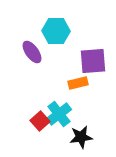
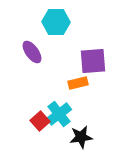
cyan hexagon: moved 9 px up
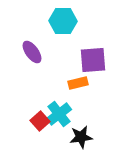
cyan hexagon: moved 7 px right, 1 px up
purple square: moved 1 px up
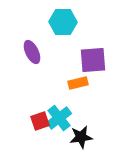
cyan hexagon: moved 1 px down
purple ellipse: rotated 10 degrees clockwise
cyan cross: moved 4 px down
red square: rotated 24 degrees clockwise
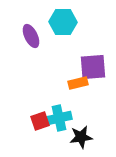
purple ellipse: moved 1 px left, 16 px up
purple square: moved 7 px down
cyan cross: rotated 25 degrees clockwise
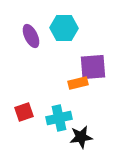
cyan hexagon: moved 1 px right, 6 px down
red square: moved 16 px left, 9 px up
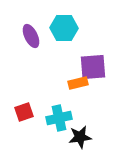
black star: moved 1 px left
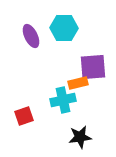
red square: moved 4 px down
cyan cross: moved 4 px right, 18 px up
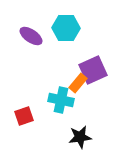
cyan hexagon: moved 2 px right
purple ellipse: rotated 30 degrees counterclockwise
purple square: moved 3 px down; rotated 20 degrees counterclockwise
orange rectangle: rotated 36 degrees counterclockwise
cyan cross: moved 2 px left; rotated 25 degrees clockwise
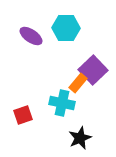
purple square: rotated 20 degrees counterclockwise
cyan cross: moved 1 px right, 3 px down
red square: moved 1 px left, 1 px up
black star: moved 1 px down; rotated 15 degrees counterclockwise
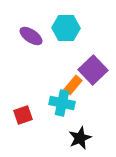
orange rectangle: moved 5 px left, 2 px down
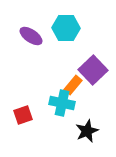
black star: moved 7 px right, 7 px up
